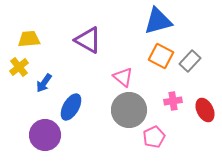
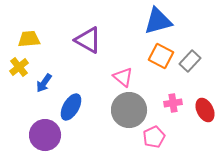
pink cross: moved 2 px down
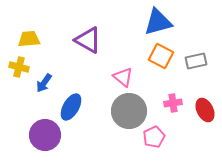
blue triangle: moved 1 px down
gray rectangle: moved 6 px right; rotated 35 degrees clockwise
yellow cross: rotated 36 degrees counterclockwise
gray circle: moved 1 px down
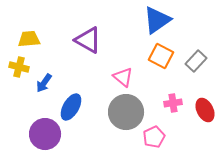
blue triangle: moved 1 px left, 2 px up; rotated 20 degrees counterclockwise
gray rectangle: rotated 35 degrees counterclockwise
gray circle: moved 3 px left, 1 px down
purple circle: moved 1 px up
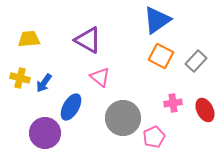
yellow cross: moved 1 px right, 11 px down
pink triangle: moved 23 px left
gray circle: moved 3 px left, 6 px down
purple circle: moved 1 px up
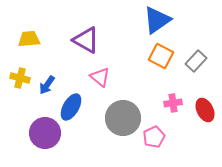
purple triangle: moved 2 px left
blue arrow: moved 3 px right, 2 px down
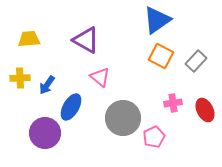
yellow cross: rotated 18 degrees counterclockwise
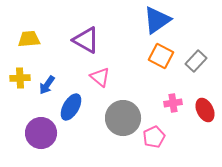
purple circle: moved 4 px left
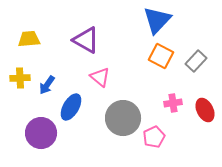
blue triangle: rotated 12 degrees counterclockwise
